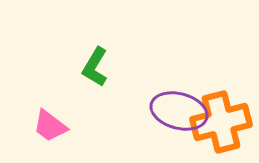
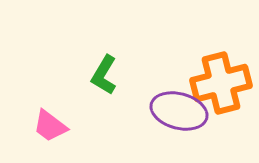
green L-shape: moved 9 px right, 8 px down
orange cross: moved 39 px up
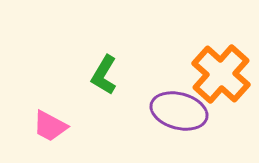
orange cross: moved 9 px up; rotated 34 degrees counterclockwise
pink trapezoid: rotated 9 degrees counterclockwise
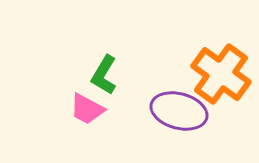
orange cross: rotated 6 degrees counterclockwise
pink trapezoid: moved 37 px right, 17 px up
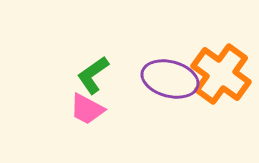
green L-shape: moved 11 px left; rotated 24 degrees clockwise
purple ellipse: moved 9 px left, 32 px up
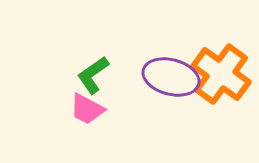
purple ellipse: moved 1 px right, 2 px up
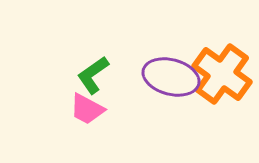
orange cross: moved 1 px right
